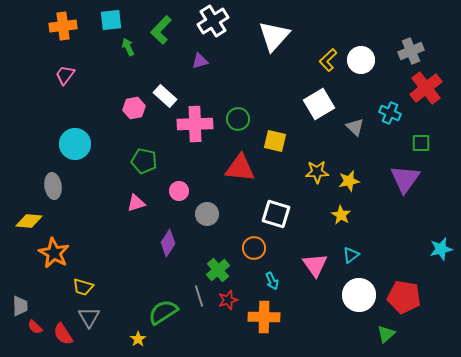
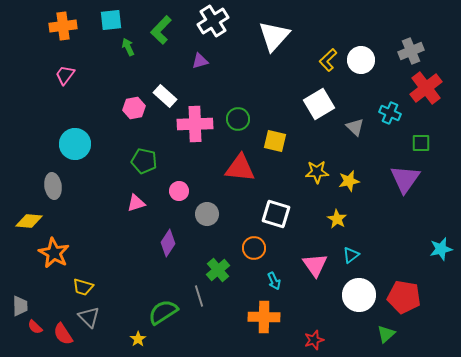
yellow star at (341, 215): moved 4 px left, 4 px down
cyan arrow at (272, 281): moved 2 px right
red star at (228, 300): moved 86 px right, 40 px down
gray triangle at (89, 317): rotated 15 degrees counterclockwise
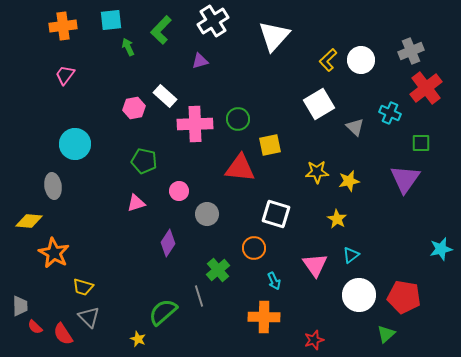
yellow square at (275, 141): moved 5 px left, 4 px down; rotated 25 degrees counterclockwise
green semicircle at (163, 312): rotated 8 degrees counterclockwise
yellow star at (138, 339): rotated 14 degrees counterclockwise
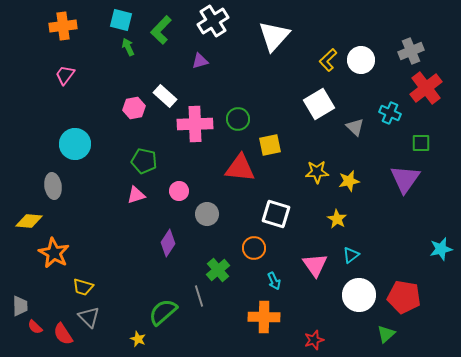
cyan square at (111, 20): moved 10 px right; rotated 20 degrees clockwise
pink triangle at (136, 203): moved 8 px up
